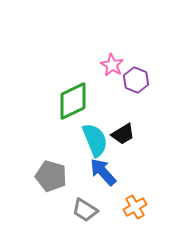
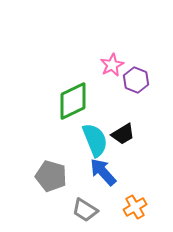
pink star: rotated 15 degrees clockwise
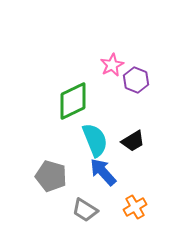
black trapezoid: moved 10 px right, 7 px down
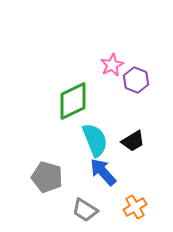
gray pentagon: moved 4 px left, 1 px down
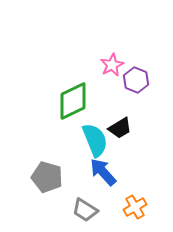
black trapezoid: moved 13 px left, 13 px up
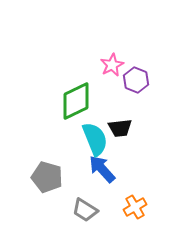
green diamond: moved 3 px right
black trapezoid: rotated 25 degrees clockwise
cyan semicircle: moved 1 px up
blue arrow: moved 1 px left, 3 px up
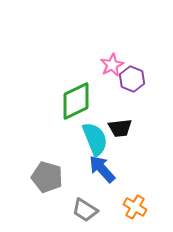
purple hexagon: moved 4 px left, 1 px up
orange cross: rotated 30 degrees counterclockwise
